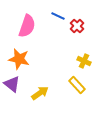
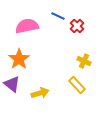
pink semicircle: rotated 120 degrees counterclockwise
orange star: rotated 25 degrees clockwise
yellow arrow: rotated 18 degrees clockwise
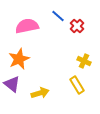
blue line: rotated 16 degrees clockwise
orange star: rotated 10 degrees clockwise
yellow rectangle: rotated 12 degrees clockwise
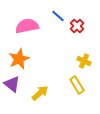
yellow arrow: rotated 24 degrees counterclockwise
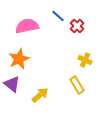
yellow cross: moved 1 px right, 1 px up
yellow arrow: moved 2 px down
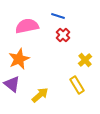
blue line: rotated 24 degrees counterclockwise
red cross: moved 14 px left, 9 px down
yellow cross: rotated 24 degrees clockwise
